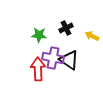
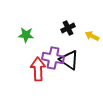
black cross: moved 2 px right
green star: moved 13 px left
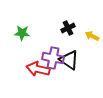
green star: moved 4 px left, 2 px up
red arrow: rotated 75 degrees counterclockwise
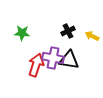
black cross: moved 3 px down
black triangle: rotated 25 degrees counterclockwise
red arrow: moved 2 px left, 4 px up; rotated 95 degrees clockwise
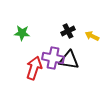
red arrow: moved 2 px left, 3 px down
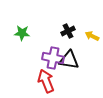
red arrow: moved 12 px right, 13 px down; rotated 40 degrees counterclockwise
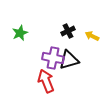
green star: moved 2 px left; rotated 28 degrees counterclockwise
black triangle: rotated 25 degrees counterclockwise
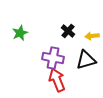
black cross: rotated 24 degrees counterclockwise
yellow arrow: rotated 32 degrees counterclockwise
black triangle: moved 17 px right
red arrow: moved 11 px right, 1 px up
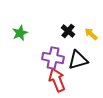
yellow arrow: moved 1 px left, 2 px up; rotated 48 degrees clockwise
black triangle: moved 8 px left
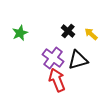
purple cross: rotated 25 degrees clockwise
